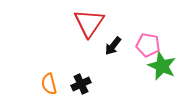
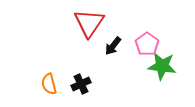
pink pentagon: moved 1 px left, 1 px up; rotated 25 degrees clockwise
green star: rotated 16 degrees counterclockwise
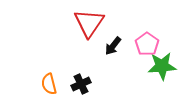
green star: rotated 12 degrees counterclockwise
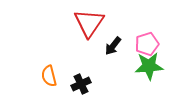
pink pentagon: rotated 20 degrees clockwise
green star: moved 13 px left
orange semicircle: moved 8 px up
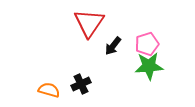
orange semicircle: moved 14 px down; rotated 120 degrees clockwise
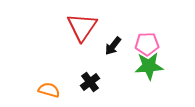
red triangle: moved 7 px left, 4 px down
pink pentagon: rotated 15 degrees clockwise
black cross: moved 9 px right, 2 px up; rotated 12 degrees counterclockwise
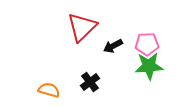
red triangle: rotated 12 degrees clockwise
black arrow: rotated 24 degrees clockwise
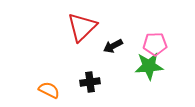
pink pentagon: moved 8 px right
black cross: rotated 30 degrees clockwise
orange semicircle: rotated 10 degrees clockwise
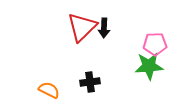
black arrow: moved 9 px left, 18 px up; rotated 60 degrees counterclockwise
